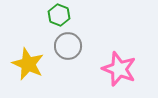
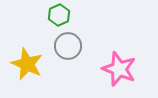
green hexagon: rotated 15 degrees clockwise
yellow star: moved 1 px left
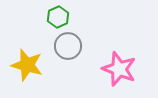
green hexagon: moved 1 px left, 2 px down
yellow star: moved 1 px down; rotated 8 degrees counterclockwise
